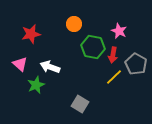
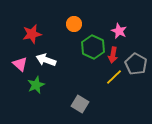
red star: moved 1 px right
green hexagon: rotated 15 degrees clockwise
white arrow: moved 4 px left, 7 px up
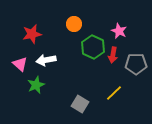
white arrow: rotated 30 degrees counterclockwise
gray pentagon: rotated 30 degrees counterclockwise
yellow line: moved 16 px down
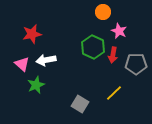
orange circle: moved 29 px right, 12 px up
pink triangle: moved 2 px right
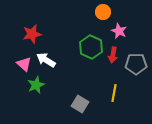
green hexagon: moved 2 px left
white arrow: rotated 42 degrees clockwise
pink triangle: moved 2 px right
yellow line: rotated 36 degrees counterclockwise
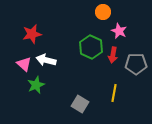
white arrow: rotated 18 degrees counterclockwise
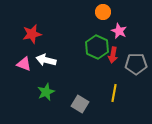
green hexagon: moved 6 px right
pink triangle: rotated 21 degrees counterclockwise
green star: moved 10 px right, 7 px down
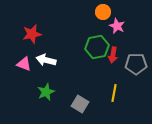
pink star: moved 2 px left, 5 px up
green hexagon: rotated 25 degrees clockwise
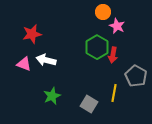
green hexagon: rotated 20 degrees counterclockwise
gray pentagon: moved 12 px down; rotated 30 degrees clockwise
green star: moved 6 px right, 4 px down
gray square: moved 9 px right
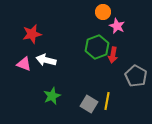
green hexagon: rotated 10 degrees clockwise
yellow line: moved 7 px left, 8 px down
